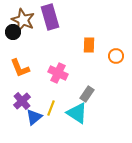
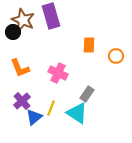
purple rectangle: moved 1 px right, 1 px up
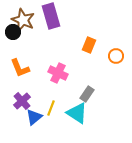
orange rectangle: rotated 21 degrees clockwise
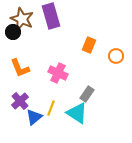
brown star: moved 1 px left, 1 px up
purple cross: moved 2 px left
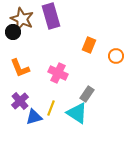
blue triangle: rotated 24 degrees clockwise
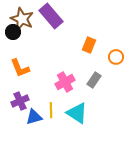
purple rectangle: rotated 25 degrees counterclockwise
orange circle: moved 1 px down
pink cross: moved 7 px right, 9 px down; rotated 36 degrees clockwise
gray rectangle: moved 7 px right, 14 px up
purple cross: rotated 18 degrees clockwise
yellow line: moved 2 px down; rotated 21 degrees counterclockwise
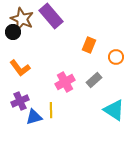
orange L-shape: rotated 15 degrees counterclockwise
gray rectangle: rotated 14 degrees clockwise
cyan triangle: moved 37 px right, 3 px up
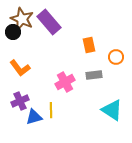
purple rectangle: moved 2 px left, 6 px down
orange rectangle: rotated 35 degrees counterclockwise
gray rectangle: moved 5 px up; rotated 35 degrees clockwise
cyan triangle: moved 2 px left
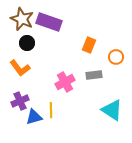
purple rectangle: rotated 30 degrees counterclockwise
black circle: moved 14 px right, 11 px down
orange rectangle: rotated 35 degrees clockwise
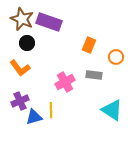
gray rectangle: rotated 14 degrees clockwise
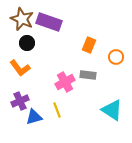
gray rectangle: moved 6 px left
yellow line: moved 6 px right; rotated 21 degrees counterclockwise
